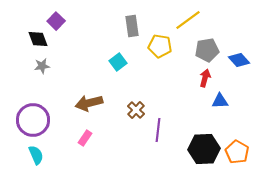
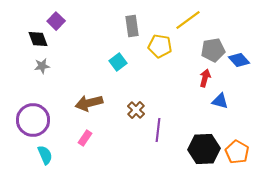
gray pentagon: moved 6 px right
blue triangle: rotated 18 degrees clockwise
cyan semicircle: moved 9 px right
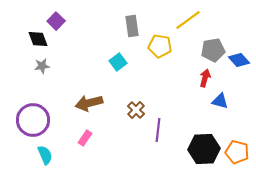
orange pentagon: rotated 15 degrees counterclockwise
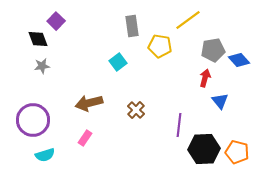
blue triangle: rotated 36 degrees clockwise
purple line: moved 21 px right, 5 px up
cyan semicircle: rotated 96 degrees clockwise
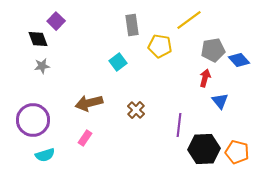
yellow line: moved 1 px right
gray rectangle: moved 1 px up
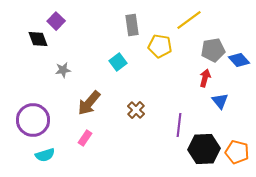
gray star: moved 21 px right, 4 px down
brown arrow: rotated 36 degrees counterclockwise
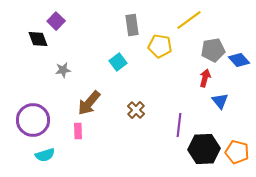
pink rectangle: moved 7 px left, 7 px up; rotated 35 degrees counterclockwise
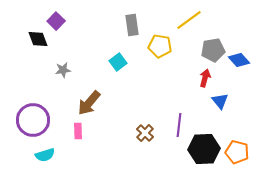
brown cross: moved 9 px right, 23 px down
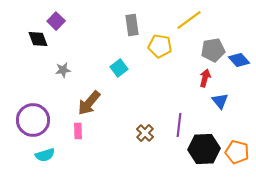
cyan square: moved 1 px right, 6 px down
